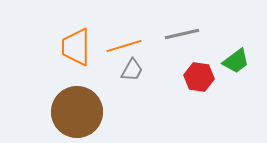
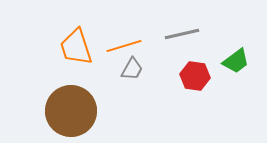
orange trapezoid: rotated 18 degrees counterclockwise
gray trapezoid: moved 1 px up
red hexagon: moved 4 px left, 1 px up
brown circle: moved 6 px left, 1 px up
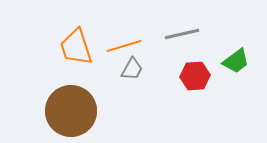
red hexagon: rotated 12 degrees counterclockwise
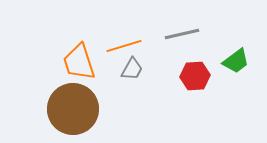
orange trapezoid: moved 3 px right, 15 px down
brown circle: moved 2 px right, 2 px up
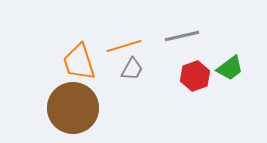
gray line: moved 2 px down
green trapezoid: moved 6 px left, 7 px down
red hexagon: rotated 16 degrees counterclockwise
brown circle: moved 1 px up
